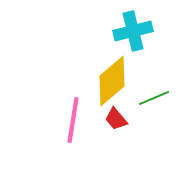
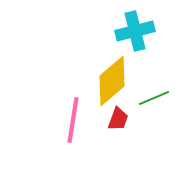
cyan cross: moved 2 px right
red trapezoid: moved 2 px right; rotated 120 degrees counterclockwise
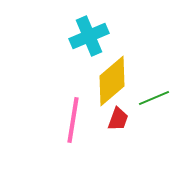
cyan cross: moved 46 px left, 5 px down; rotated 9 degrees counterclockwise
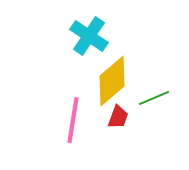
cyan cross: rotated 33 degrees counterclockwise
red trapezoid: moved 2 px up
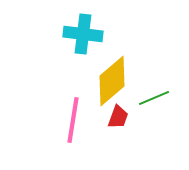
cyan cross: moved 6 px left, 2 px up; rotated 27 degrees counterclockwise
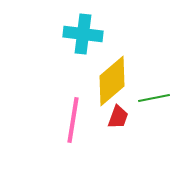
green line: rotated 12 degrees clockwise
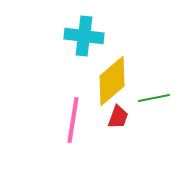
cyan cross: moved 1 px right, 2 px down
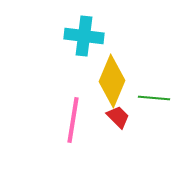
yellow diamond: rotated 27 degrees counterclockwise
green line: rotated 16 degrees clockwise
red trapezoid: rotated 65 degrees counterclockwise
